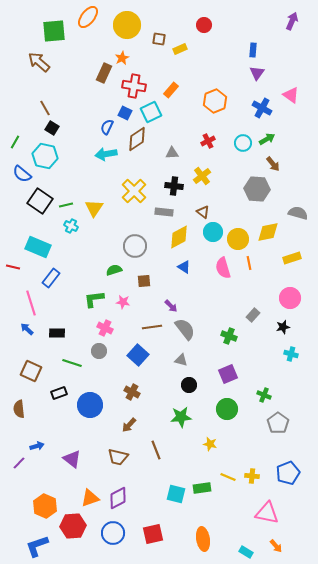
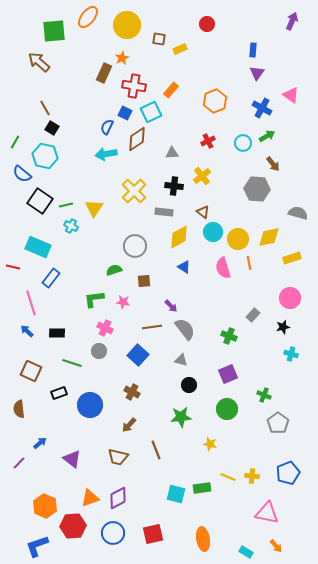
red circle at (204, 25): moved 3 px right, 1 px up
green arrow at (267, 139): moved 3 px up
yellow diamond at (268, 232): moved 1 px right, 5 px down
blue arrow at (27, 329): moved 2 px down
blue arrow at (37, 446): moved 3 px right, 3 px up; rotated 24 degrees counterclockwise
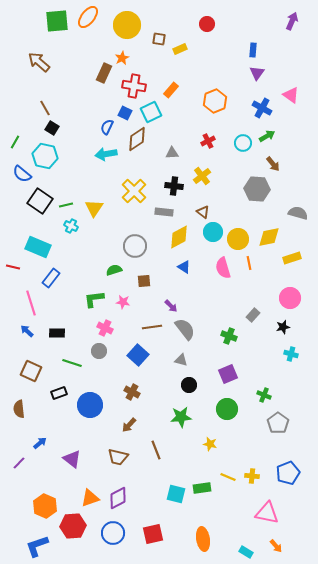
green square at (54, 31): moved 3 px right, 10 px up
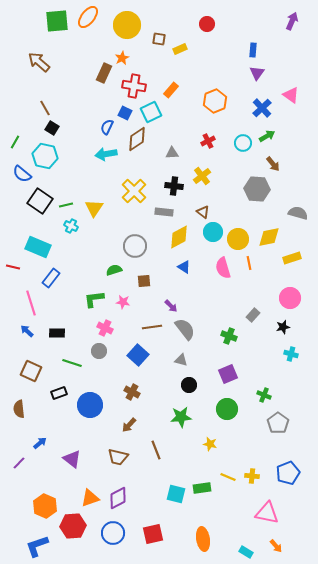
blue cross at (262, 108): rotated 18 degrees clockwise
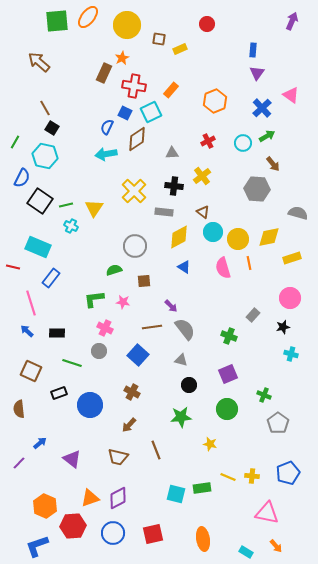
blue semicircle at (22, 174): moved 4 px down; rotated 102 degrees counterclockwise
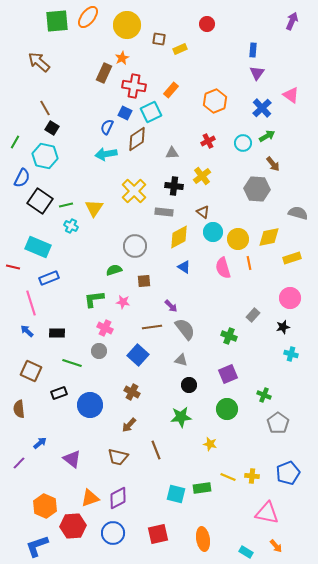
blue rectangle at (51, 278): moved 2 px left; rotated 30 degrees clockwise
red square at (153, 534): moved 5 px right
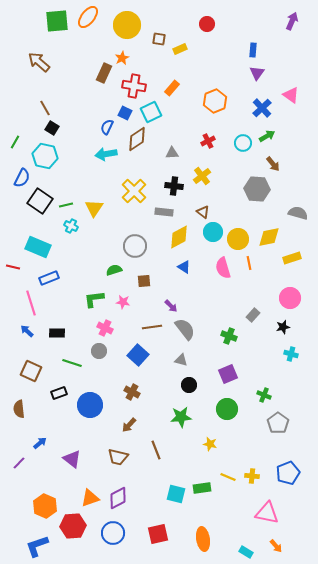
orange rectangle at (171, 90): moved 1 px right, 2 px up
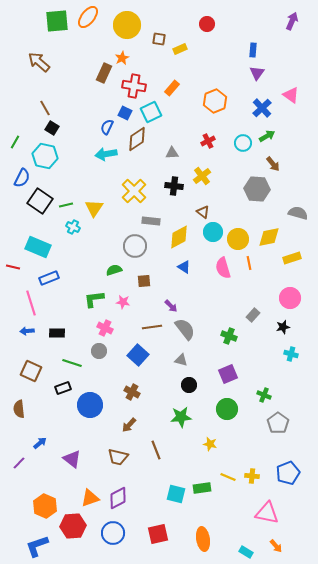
gray rectangle at (164, 212): moved 13 px left, 9 px down
cyan cross at (71, 226): moved 2 px right, 1 px down
blue arrow at (27, 331): rotated 48 degrees counterclockwise
black rectangle at (59, 393): moved 4 px right, 5 px up
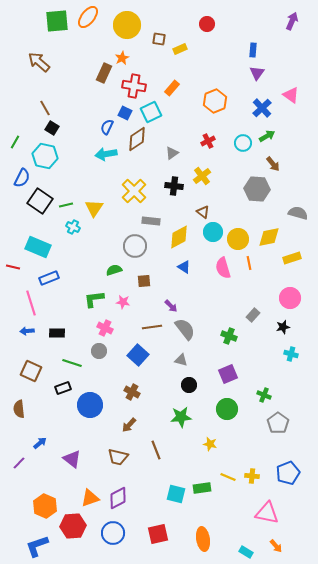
gray triangle at (172, 153): rotated 32 degrees counterclockwise
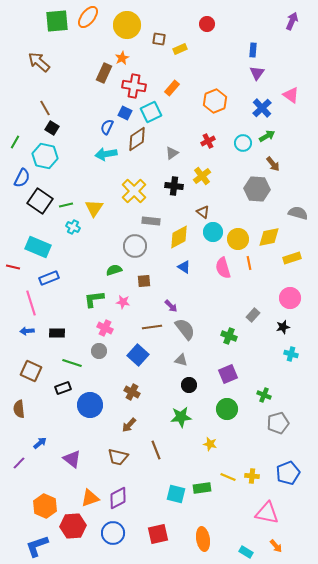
gray pentagon at (278, 423): rotated 20 degrees clockwise
